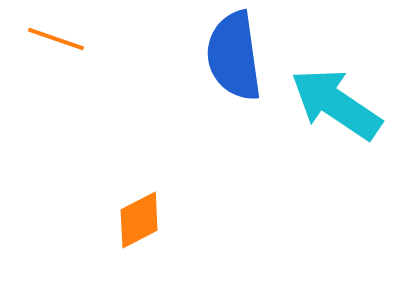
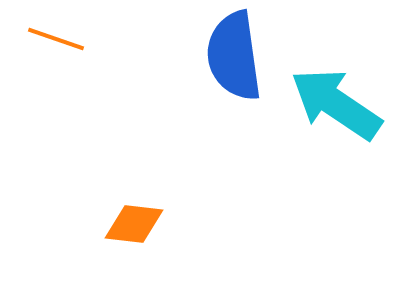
orange diamond: moved 5 px left, 4 px down; rotated 34 degrees clockwise
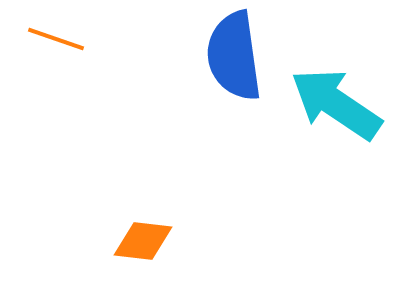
orange diamond: moved 9 px right, 17 px down
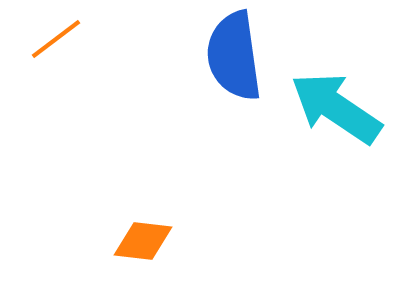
orange line: rotated 56 degrees counterclockwise
cyan arrow: moved 4 px down
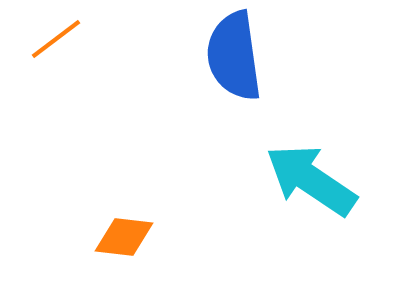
cyan arrow: moved 25 px left, 72 px down
orange diamond: moved 19 px left, 4 px up
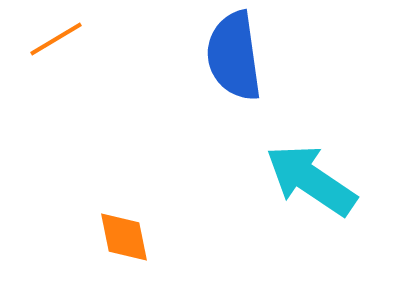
orange line: rotated 6 degrees clockwise
orange diamond: rotated 72 degrees clockwise
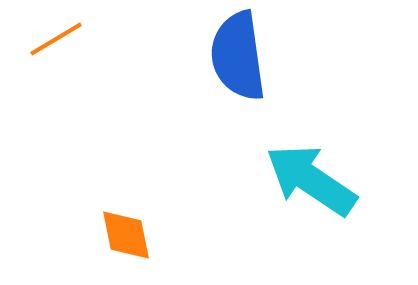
blue semicircle: moved 4 px right
orange diamond: moved 2 px right, 2 px up
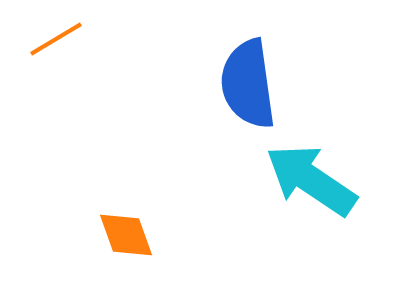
blue semicircle: moved 10 px right, 28 px down
orange diamond: rotated 8 degrees counterclockwise
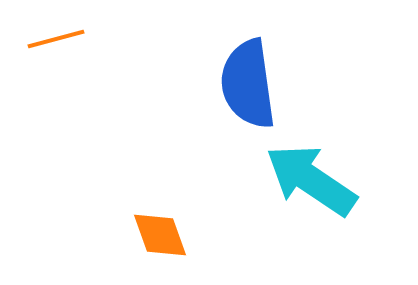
orange line: rotated 16 degrees clockwise
orange diamond: moved 34 px right
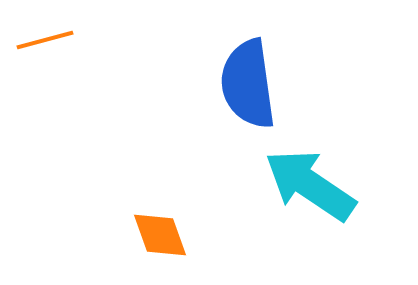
orange line: moved 11 px left, 1 px down
cyan arrow: moved 1 px left, 5 px down
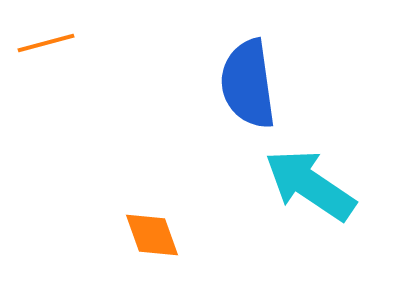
orange line: moved 1 px right, 3 px down
orange diamond: moved 8 px left
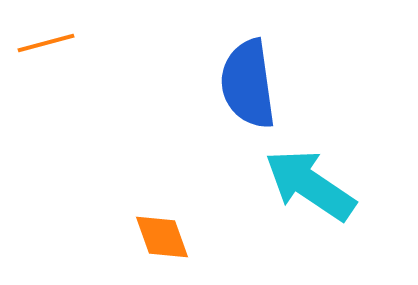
orange diamond: moved 10 px right, 2 px down
